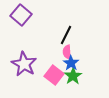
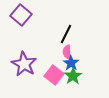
black line: moved 1 px up
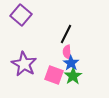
pink square: rotated 18 degrees counterclockwise
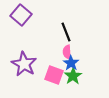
black line: moved 2 px up; rotated 48 degrees counterclockwise
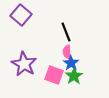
green star: moved 1 px right
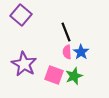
blue star: moved 10 px right, 11 px up
green star: rotated 12 degrees clockwise
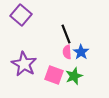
black line: moved 2 px down
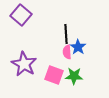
black line: rotated 18 degrees clockwise
blue star: moved 3 px left, 5 px up
green star: rotated 24 degrees clockwise
